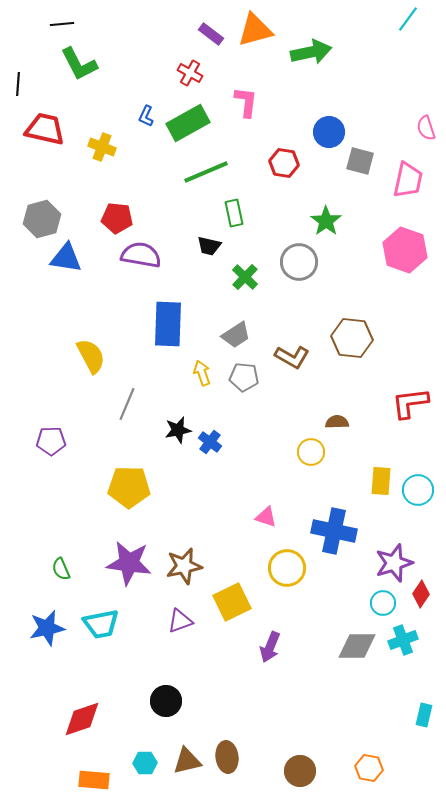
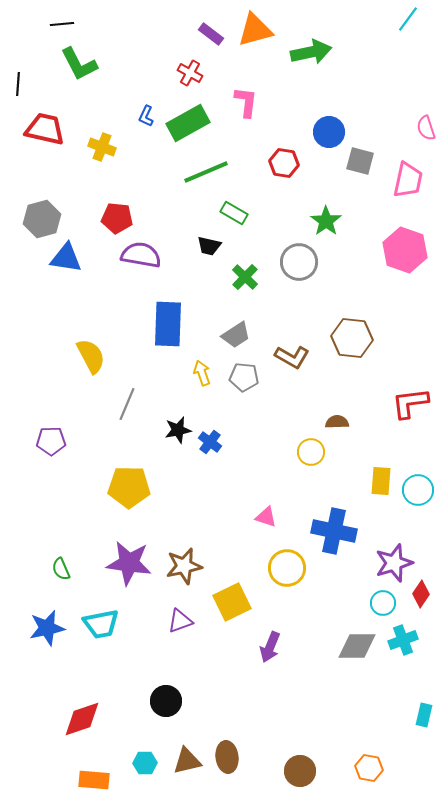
green rectangle at (234, 213): rotated 48 degrees counterclockwise
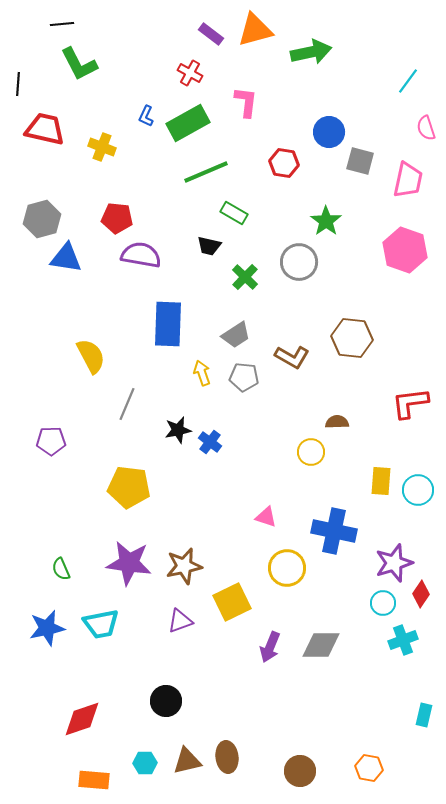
cyan line at (408, 19): moved 62 px down
yellow pentagon at (129, 487): rotated 6 degrees clockwise
gray diamond at (357, 646): moved 36 px left, 1 px up
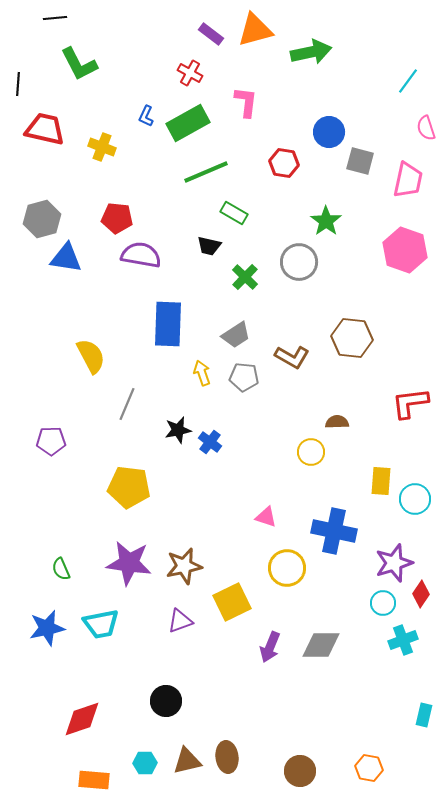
black line at (62, 24): moved 7 px left, 6 px up
cyan circle at (418, 490): moved 3 px left, 9 px down
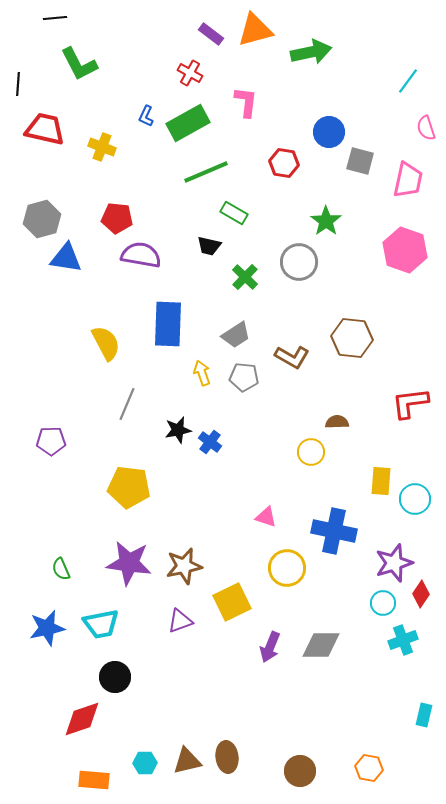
yellow semicircle at (91, 356): moved 15 px right, 13 px up
black circle at (166, 701): moved 51 px left, 24 px up
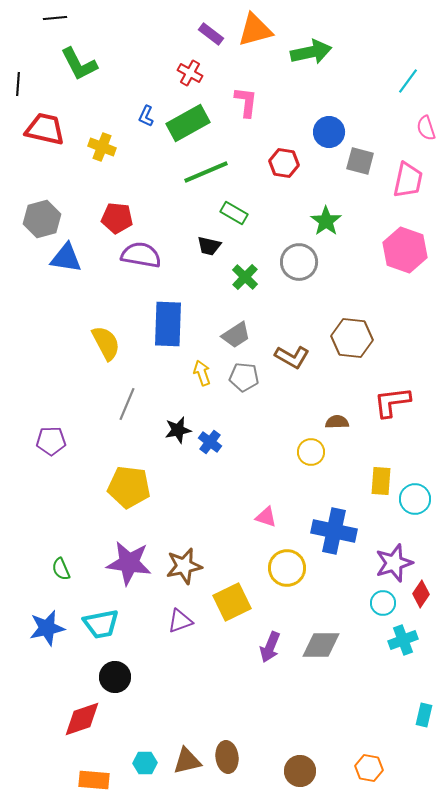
red L-shape at (410, 403): moved 18 px left, 1 px up
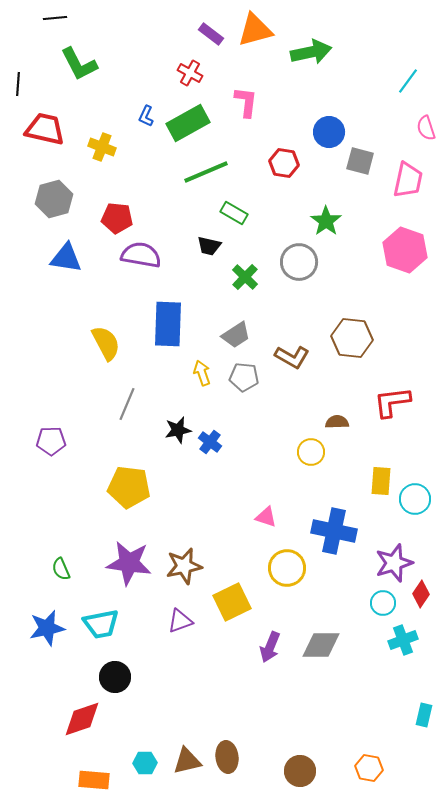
gray hexagon at (42, 219): moved 12 px right, 20 px up
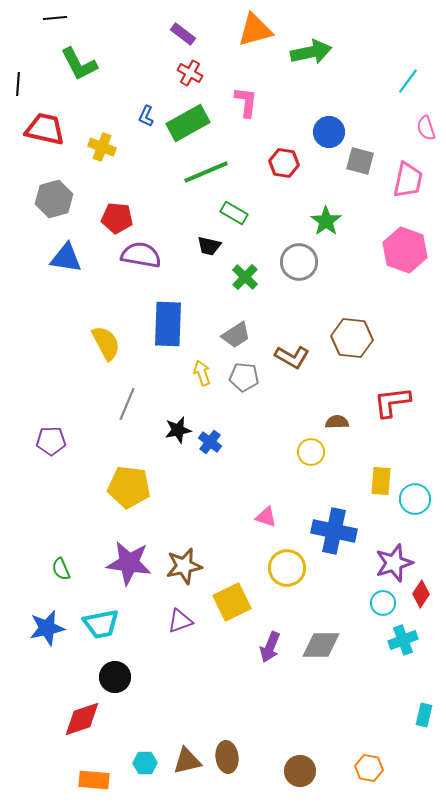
purple rectangle at (211, 34): moved 28 px left
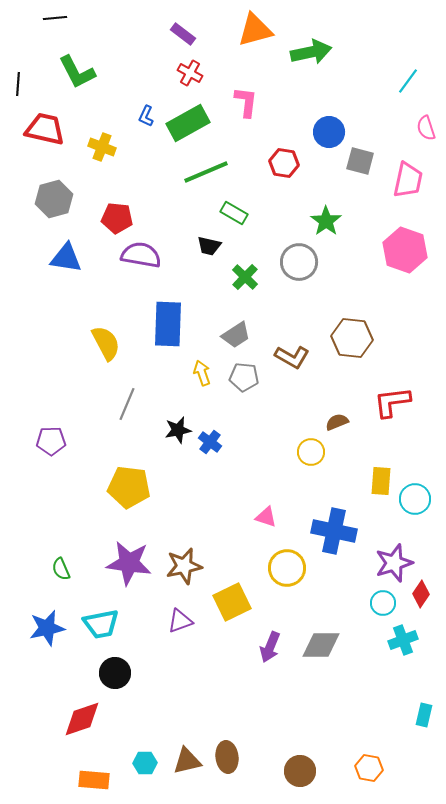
green L-shape at (79, 64): moved 2 px left, 8 px down
brown semicircle at (337, 422): rotated 20 degrees counterclockwise
black circle at (115, 677): moved 4 px up
